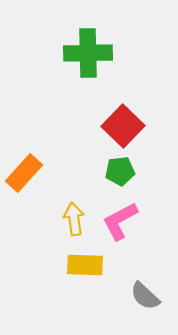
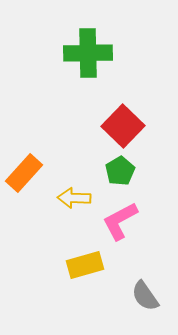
green pentagon: rotated 24 degrees counterclockwise
yellow arrow: moved 21 px up; rotated 80 degrees counterclockwise
yellow rectangle: rotated 18 degrees counterclockwise
gray semicircle: rotated 12 degrees clockwise
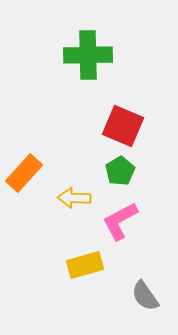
green cross: moved 2 px down
red square: rotated 21 degrees counterclockwise
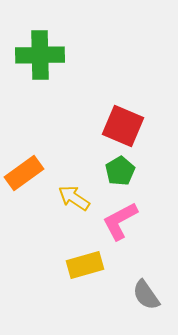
green cross: moved 48 px left
orange rectangle: rotated 12 degrees clockwise
yellow arrow: rotated 32 degrees clockwise
gray semicircle: moved 1 px right, 1 px up
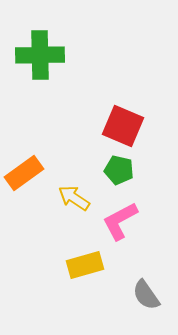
green pentagon: moved 1 px left, 1 px up; rotated 28 degrees counterclockwise
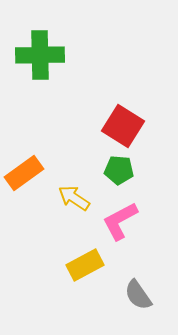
red square: rotated 9 degrees clockwise
green pentagon: rotated 8 degrees counterclockwise
yellow rectangle: rotated 12 degrees counterclockwise
gray semicircle: moved 8 px left
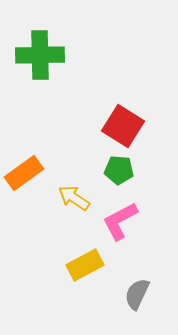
gray semicircle: moved 1 px left, 1 px up; rotated 60 degrees clockwise
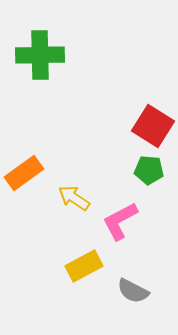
red square: moved 30 px right
green pentagon: moved 30 px right
yellow rectangle: moved 1 px left, 1 px down
gray semicircle: moved 4 px left, 3 px up; rotated 88 degrees counterclockwise
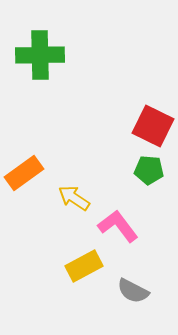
red square: rotated 6 degrees counterclockwise
pink L-shape: moved 2 px left, 5 px down; rotated 81 degrees clockwise
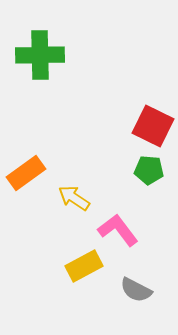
orange rectangle: moved 2 px right
pink L-shape: moved 4 px down
gray semicircle: moved 3 px right, 1 px up
